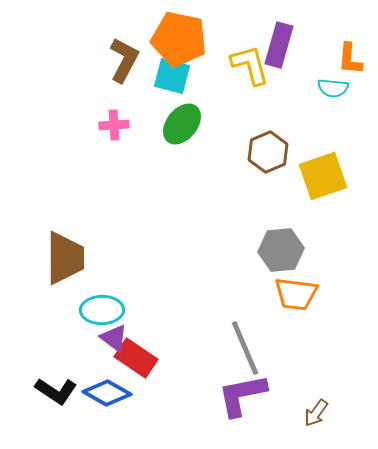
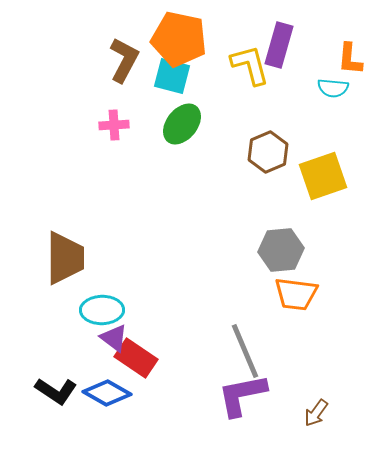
gray line: moved 3 px down
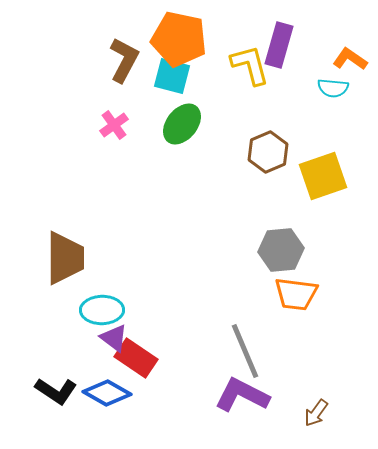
orange L-shape: rotated 120 degrees clockwise
pink cross: rotated 32 degrees counterclockwise
purple L-shape: rotated 38 degrees clockwise
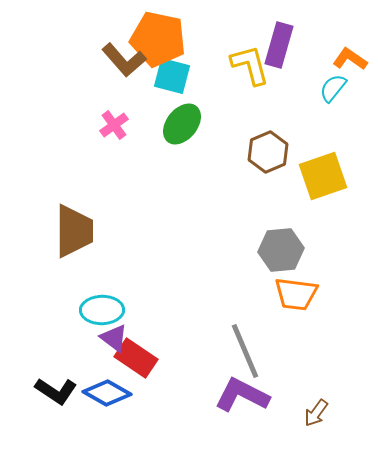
orange pentagon: moved 21 px left
brown L-shape: rotated 111 degrees clockwise
cyan semicircle: rotated 124 degrees clockwise
brown trapezoid: moved 9 px right, 27 px up
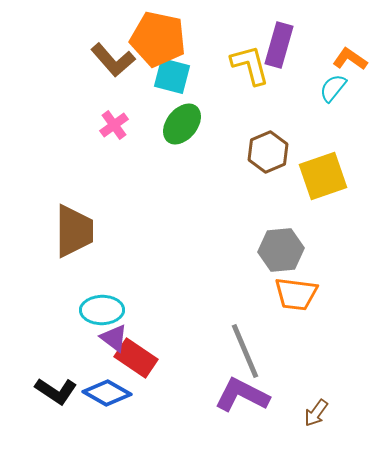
brown L-shape: moved 11 px left
